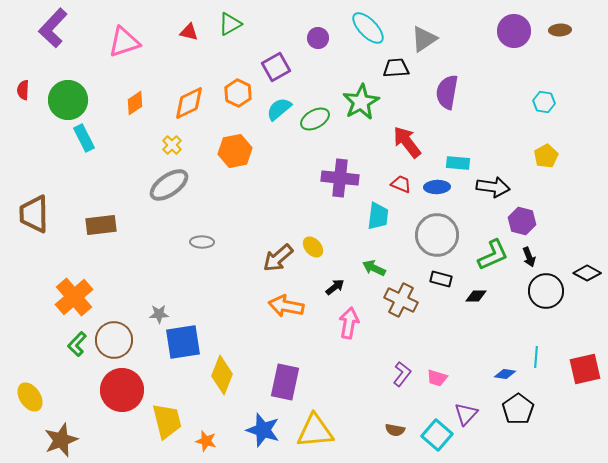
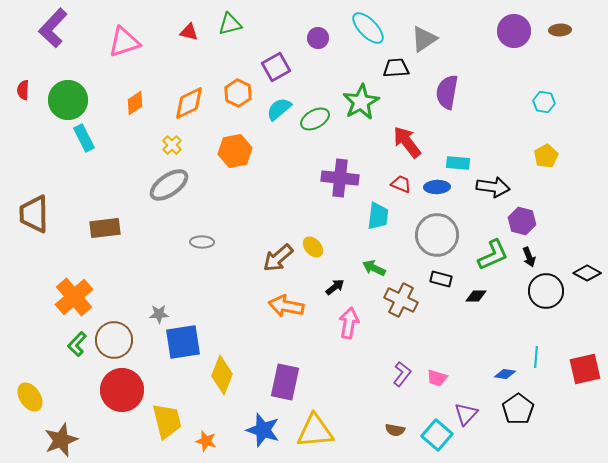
green triangle at (230, 24): rotated 15 degrees clockwise
brown rectangle at (101, 225): moved 4 px right, 3 px down
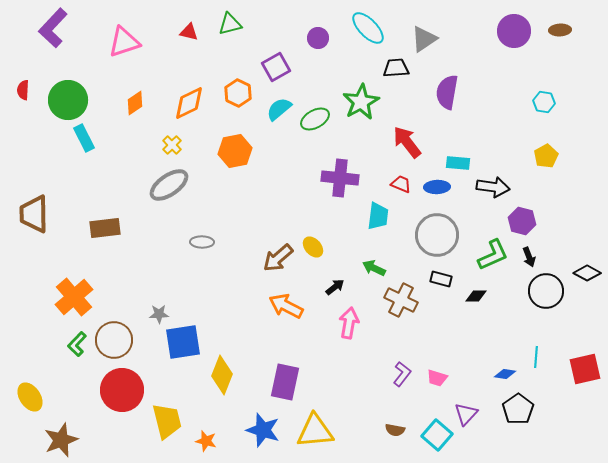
orange arrow at (286, 306): rotated 16 degrees clockwise
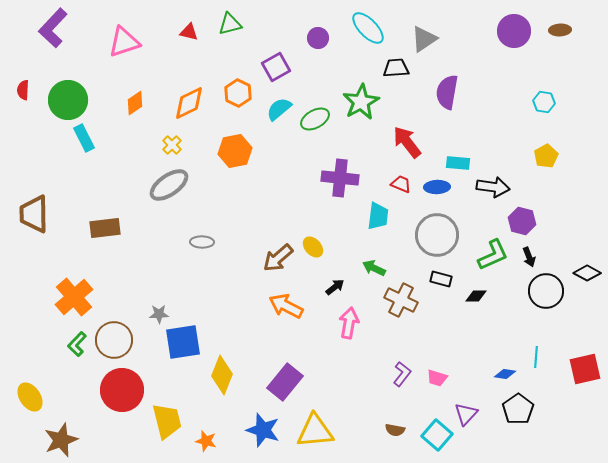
purple rectangle at (285, 382): rotated 27 degrees clockwise
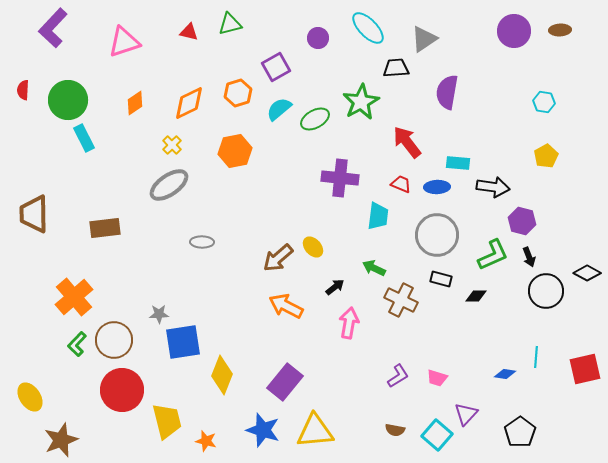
orange hexagon at (238, 93): rotated 16 degrees clockwise
purple L-shape at (402, 374): moved 4 px left, 2 px down; rotated 20 degrees clockwise
black pentagon at (518, 409): moved 2 px right, 23 px down
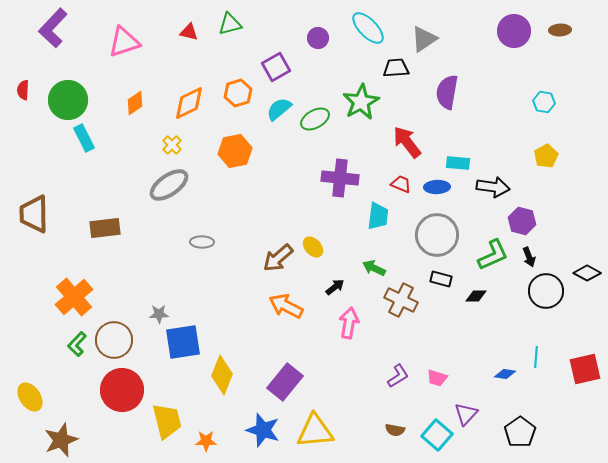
orange star at (206, 441): rotated 15 degrees counterclockwise
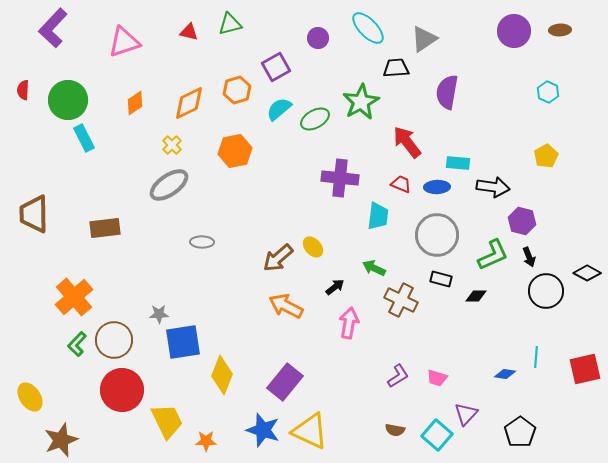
orange hexagon at (238, 93): moved 1 px left, 3 px up
cyan hexagon at (544, 102): moved 4 px right, 10 px up; rotated 15 degrees clockwise
yellow trapezoid at (167, 421): rotated 12 degrees counterclockwise
yellow triangle at (315, 431): moved 5 px left; rotated 30 degrees clockwise
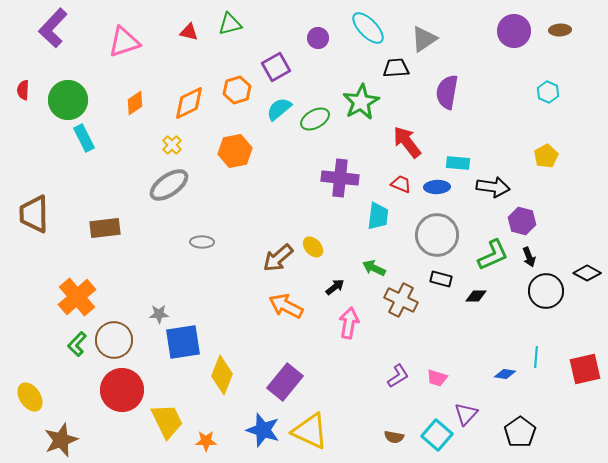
orange cross at (74, 297): moved 3 px right
brown semicircle at (395, 430): moved 1 px left, 7 px down
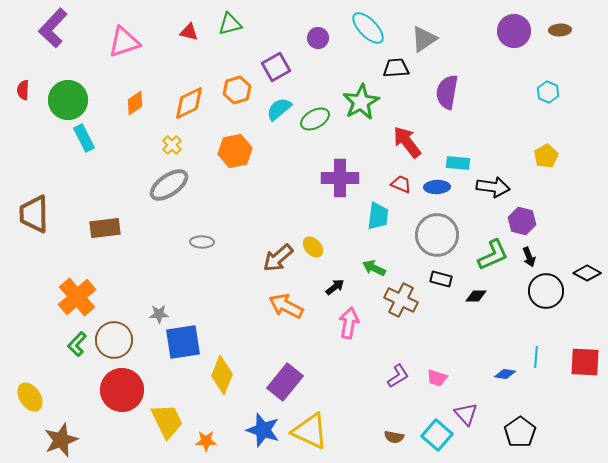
purple cross at (340, 178): rotated 6 degrees counterclockwise
red square at (585, 369): moved 7 px up; rotated 16 degrees clockwise
purple triangle at (466, 414): rotated 25 degrees counterclockwise
